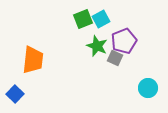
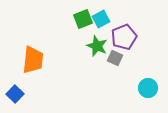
purple pentagon: moved 4 px up
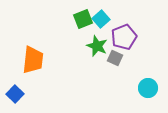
cyan square: rotated 12 degrees counterclockwise
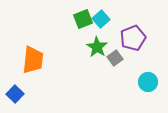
purple pentagon: moved 9 px right, 1 px down
green star: moved 1 px down; rotated 10 degrees clockwise
gray square: rotated 28 degrees clockwise
cyan circle: moved 6 px up
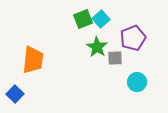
gray square: rotated 35 degrees clockwise
cyan circle: moved 11 px left
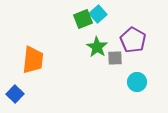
cyan square: moved 3 px left, 5 px up
purple pentagon: moved 2 px down; rotated 20 degrees counterclockwise
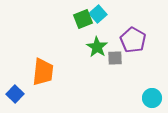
orange trapezoid: moved 10 px right, 12 px down
cyan circle: moved 15 px right, 16 px down
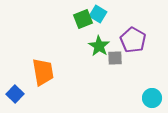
cyan square: rotated 18 degrees counterclockwise
green star: moved 2 px right, 1 px up
orange trapezoid: rotated 16 degrees counterclockwise
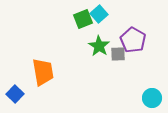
cyan square: moved 1 px right; rotated 18 degrees clockwise
gray square: moved 3 px right, 4 px up
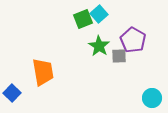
gray square: moved 1 px right, 2 px down
blue square: moved 3 px left, 1 px up
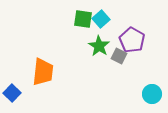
cyan square: moved 2 px right, 5 px down
green square: rotated 30 degrees clockwise
purple pentagon: moved 1 px left
gray square: rotated 28 degrees clockwise
orange trapezoid: rotated 16 degrees clockwise
cyan circle: moved 4 px up
